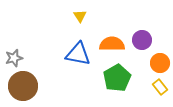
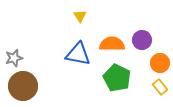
green pentagon: rotated 16 degrees counterclockwise
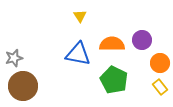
green pentagon: moved 3 px left, 2 px down
